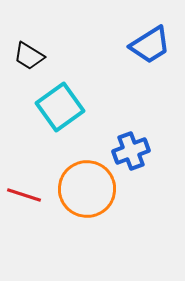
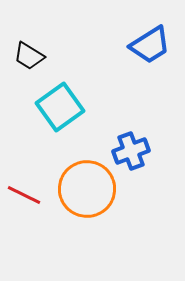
red line: rotated 8 degrees clockwise
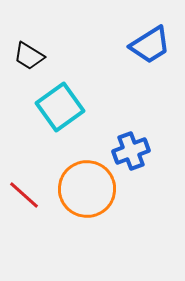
red line: rotated 16 degrees clockwise
